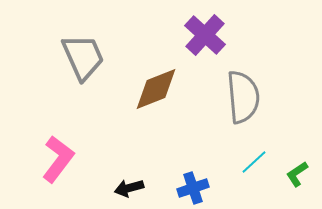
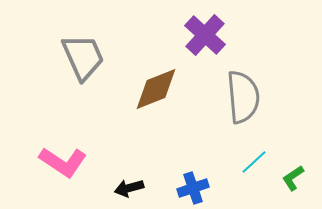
pink L-shape: moved 5 px right, 3 px down; rotated 87 degrees clockwise
green L-shape: moved 4 px left, 4 px down
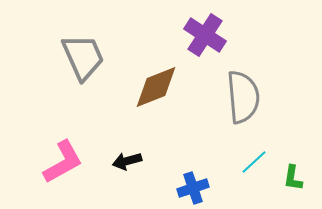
purple cross: rotated 9 degrees counterclockwise
brown diamond: moved 2 px up
pink L-shape: rotated 63 degrees counterclockwise
green L-shape: rotated 48 degrees counterclockwise
black arrow: moved 2 px left, 27 px up
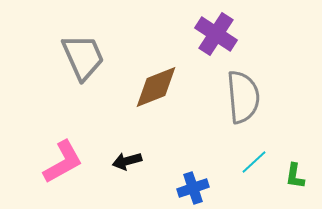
purple cross: moved 11 px right, 1 px up
green L-shape: moved 2 px right, 2 px up
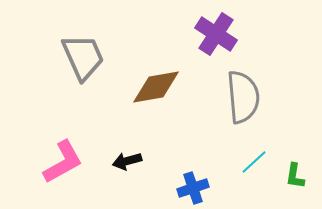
brown diamond: rotated 12 degrees clockwise
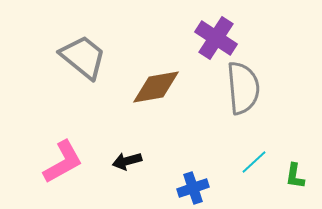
purple cross: moved 4 px down
gray trapezoid: rotated 27 degrees counterclockwise
gray semicircle: moved 9 px up
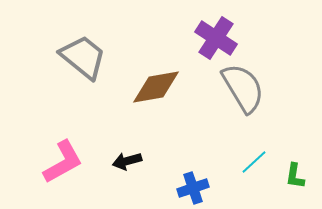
gray semicircle: rotated 26 degrees counterclockwise
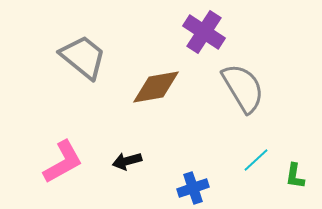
purple cross: moved 12 px left, 6 px up
cyan line: moved 2 px right, 2 px up
